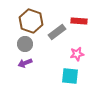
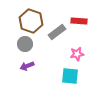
purple arrow: moved 2 px right, 3 px down
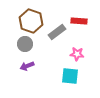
pink star: rotated 16 degrees clockwise
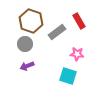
red rectangle: rotated 56 degrees clockwise
cyan square: moved 2 px left; rotated 12 degrees clockwise
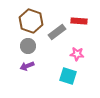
red rectangle: rotated 56 degrees counterclockwise
gray circle: moved 3 px right, 2 px down
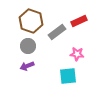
red rectangle: rotated 28 degrees counterclockwise
cyan square: rotated 24 degrees counterclockwise
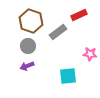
red rectangle: moved 6 px up
gray rectangle: moved 1 px right
pink star: moved 13 px right
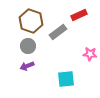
cyan square: moved 2 px left, 3 px down
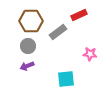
brown hexagon: rotated 20 degrees counterclockwise
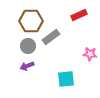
gray rectangle: moved 7 px left, 5 px down
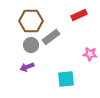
gray circle: moved 3 px right, 1 px up
purple arrow: moved 1 px down
